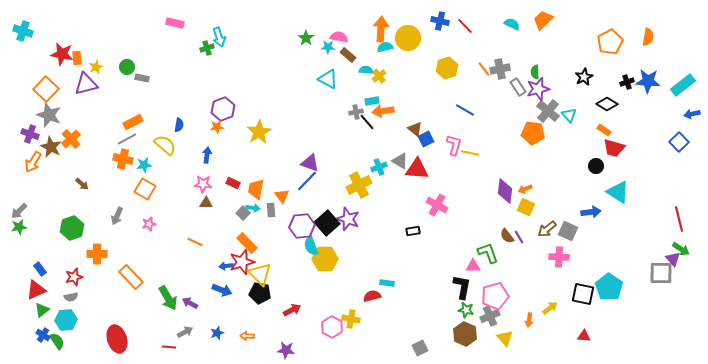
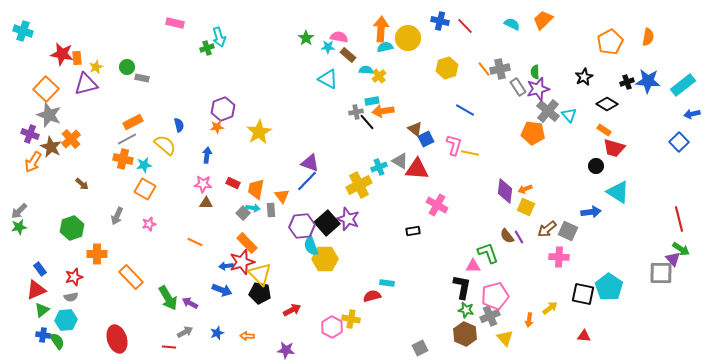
blue semicircle at (179, 125): rotated 24 degrees counterclockwise
blue cross at (43, 335): rotated 24 degrees counterclockwise
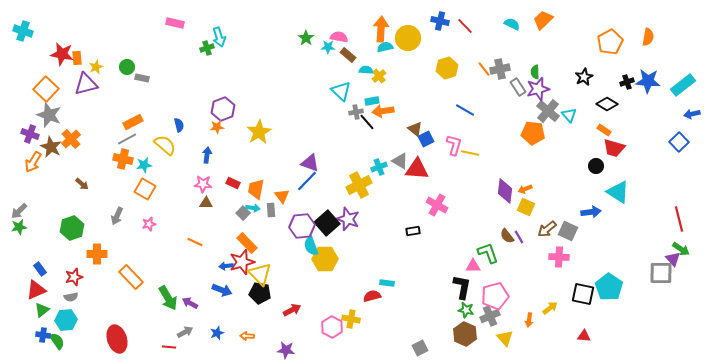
cyan triangle at (328, 79): moved 13 px right, 12 px down; rotated 15 degrees clockwise
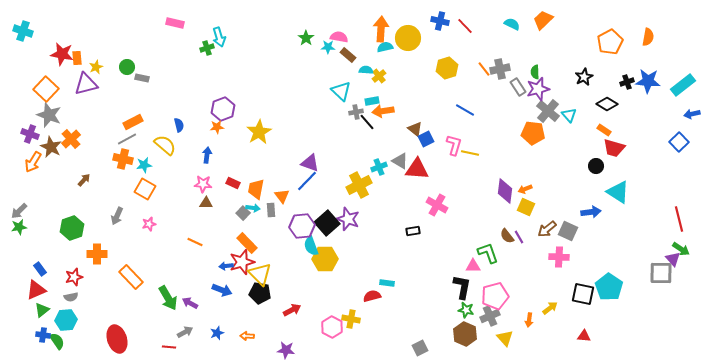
brown arrow at (82, 184): moved 2 px right, 4 px up; rotated 88 degrees counterclockwise
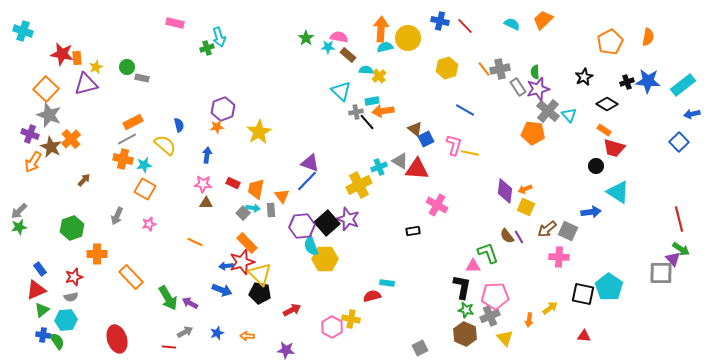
pink pentagon at (495, 296): rotated 12 degrees clockwise
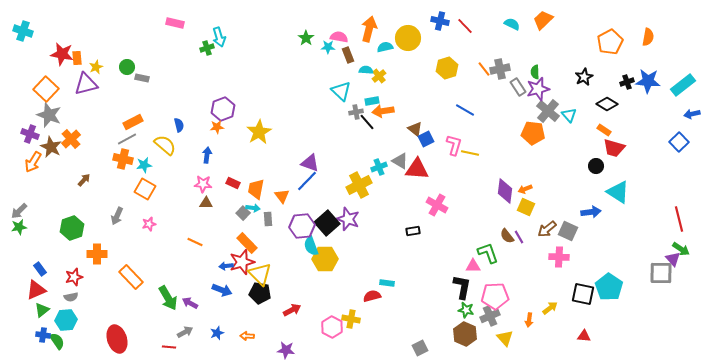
orange arrow at (381, 29): moved 12 px left; rotated 10 degrees clockwise
brown rectangle at (348, 55): rotated 28 degrees clockwise
gray rectangle at (271, 210): moved 3 px left, 9 px down
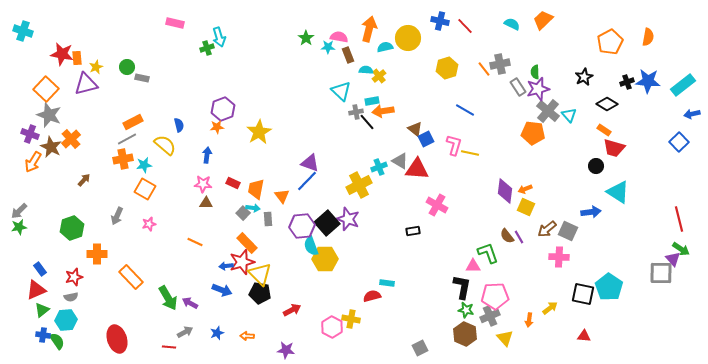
gray cross at (500, 69): moved 5 px up
orange cross at (123, 159): rotated 24 degrees counterclockwise
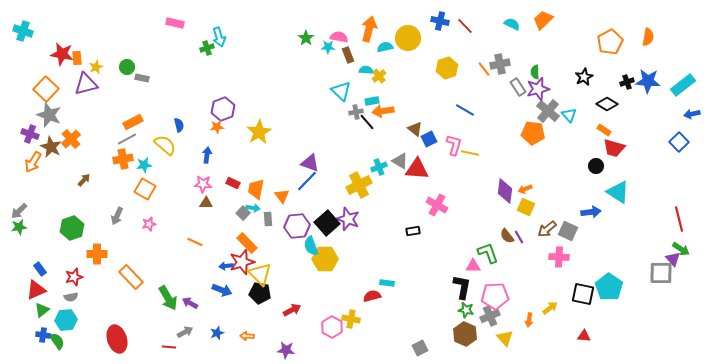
blue square at (426, 139): moved 3 px right
purple hexagon at (302, 226): moved 5 px left
